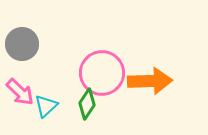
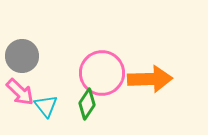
gray circle: moved 12 px down
orange arrow: moved 2 px up
cyan triangle: rotated 25 degrees counterclockwise
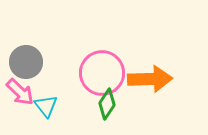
gray circle: moved 4 px right, 6 px down
green diamond: moved 20 px right
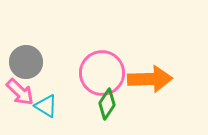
cyan triangle: rotated 20 degrees counterclockwise
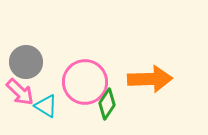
pink circle: moved 17 px left, 9 px down
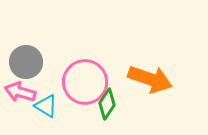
orange arrow: rotated 21 degrees clockwise
pink arrow: rotated 152 degrees clockwise
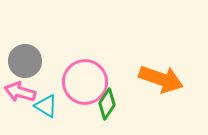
gray circle: moved 1 px left, 1 px up
orange arrow: moved 11 px right
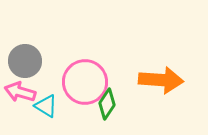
orange arrow: moved 1 px down; rotated 15 degrees counterclockwise
